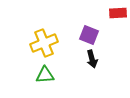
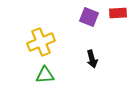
purple square: moved 18 px up
yellow cross: moved 3 px left, 1 px up
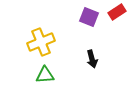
red rectangle: moved 1 px left, 1 px up; rotated 30 degrees counterclockwise
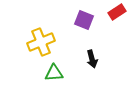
purple square: moved 5 px left, 3 px down
green triangle: moved 9 px right, 2 px up
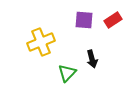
red rectangle: moved 4 px left, 8 px down
purple square: rotated 18 degrees counterclockwise
green triangle: moved 13 px right; rotated 42 degrees counterclockwise
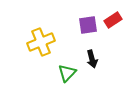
purple square: moved 4 px right, 5 px down; rotated 12 degrees counterclockwise
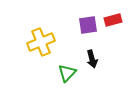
red rectangle: rotated 18 degrees clockwise
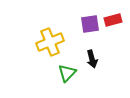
purple square: moved 2 px right, 1 px up
yellow cross: moved 9 px right
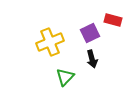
red rectangle: rotated 30 degrees clockwise
purple square: moved 9 px down; rotated 18 degrees counterclockwise
green triangle: moved 2 px left, 4 px down
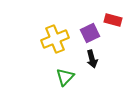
yellow cross: moved 5 px right, 3 px up
